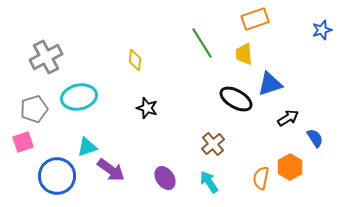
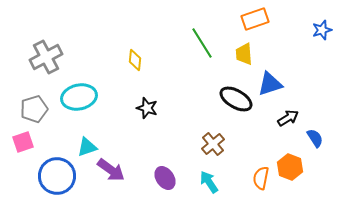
orange hexagon: rotated 10 degrees counterclockwise
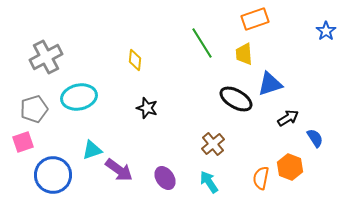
blue star: moved 4 px right, 1 px down; rotated 18 degrees counterclockwise
cyan triangle: moved 5 px right, 3 px down
purple arrow: moved 8 px right
blue circle: moved 4 px left, 1 px up
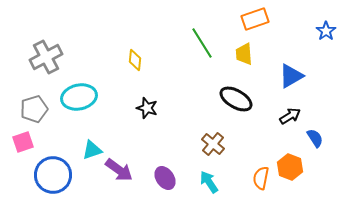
blue triangle: moved 21 px right, 8 px up; rotated 12 degrees counterclockwise
black arrow: moved 2 px right, 2 px up
brown cross: rotated 10 degrees counterclockwise
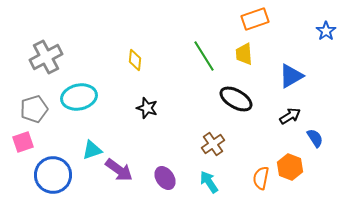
green line: moved 2 px right, 13 px down
brown cross: rotated 15 degrees clockwise
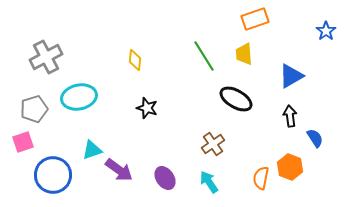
black arrow: rotated 65 degrees counterclockwise
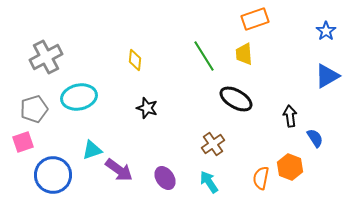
blue triangle: moved 36 px right
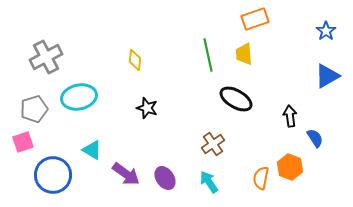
green line: moved 4 px right, 1 px up; rotated 20 degrees clockwise
cyan triangle: rotated 50 degrees clockwise
purple arrow: moved 7 px right, 4 px down
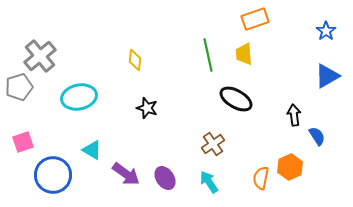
gray cross: moved 6 px left, 1 px up; rotated 12 degrees counterclockwise
gray pentagon: moved 15 px left, 22 px up
black arrow: moved 4 px right, 1 px up
blue semicircle: moved 2 px right, 2 px up
orange hexagon: rotated 15 degrees clockwise
